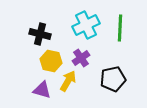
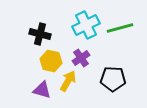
green line: rotated 72 degrees clockwise
black pentagon: rotated 15 degrees clockwise
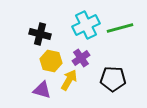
yellow arrow: moved 1 px right, 1 px up
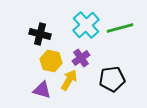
cyan cross: rotated 16 degrees counterclockwise
black pentagon: moved 1 px left; rotated 10 degrees counterclockwise
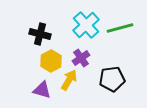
yellow hexagon: rotated 20 degrees clockwise
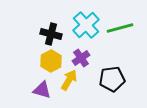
black cross: moved 11 px right
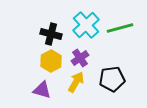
purple cross: moved 1 px left
yellow arrow: moved 7 px right, 2 px down
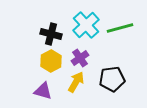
purple triangle: moved 1 px right, 1 px down
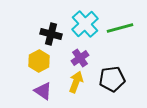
cyan cross: moved 1 px left, 1 px up
yellow hexagon: moved 12 px left
yellow arrow: rotated 10 degrees counterclockwise
purple triangle: rotated 18 degrees clockwise
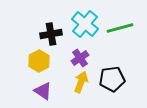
cyan cross: rotated 8 degrees counterclockwise
black cross: rotated 25 degrees counterclockwise
yellow arrow: moved 5 px right
